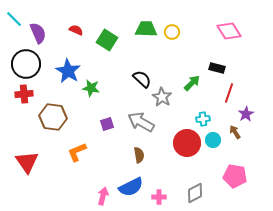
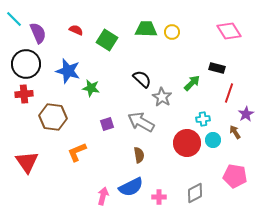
blue star: rotated 15 degrees counterclockwise
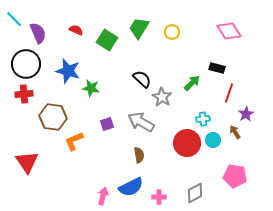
green trapezoid: moved 7 px left, 1 px up; rotated 60 degrees counterclockwise
orange L-shape: moved 3 px left, 11 px up
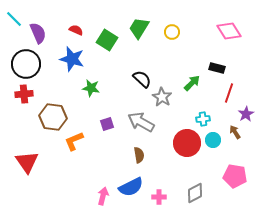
blue star: moved 4 px right, 12 px up
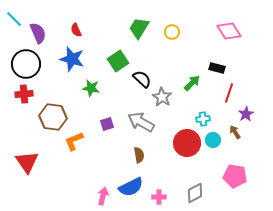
red semicircle: rotated 136 degrees counterclockwise
green square: moved 11 px right, 21 px down; rotated 25 degrees clockwise
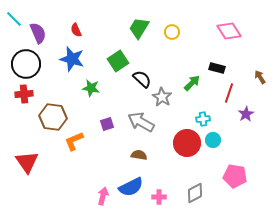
brown arrow: moved 25 px right, 55 px up
brown semicircle: rotated 70 degrees counterclockwise
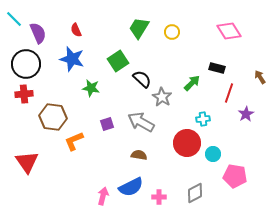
cyan circle: moved 14 px down
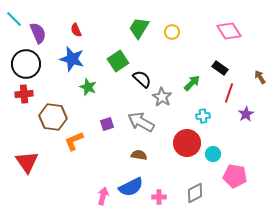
black rectangle: moved 3 px right; rotated 21 degrees clockwise
green star: moved 3 px left, 1 px up; rotated 12 degrees clockwise
cyan cross: moved 3 px up
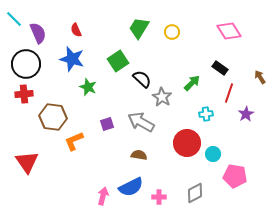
cyan cross: moved 3 px right, 2 px up
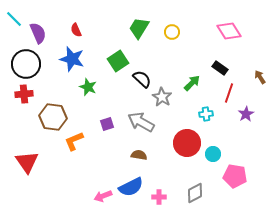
pink arrow: rotated 126 degrees counterclockwise
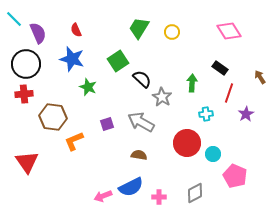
green arrow: rotated 42 degrees counterclockwise
pink pentagon: rotated 15 degrees clockwise
